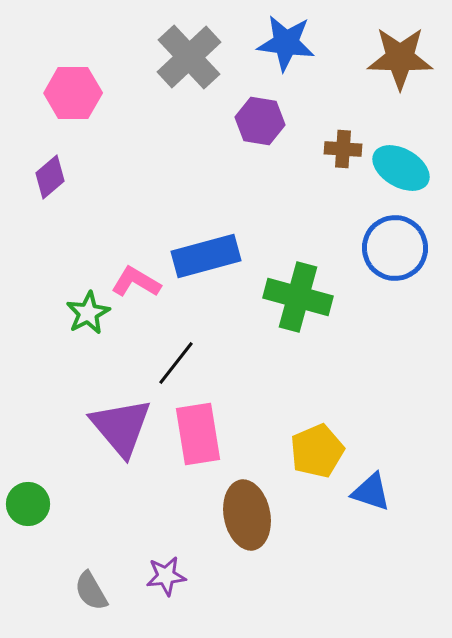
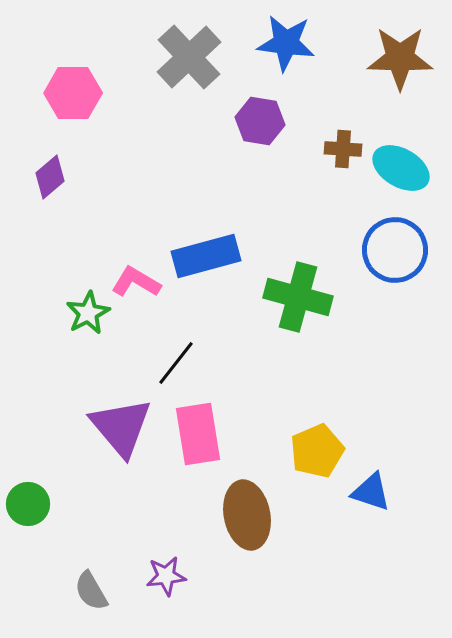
blue circle: moved 2 px down
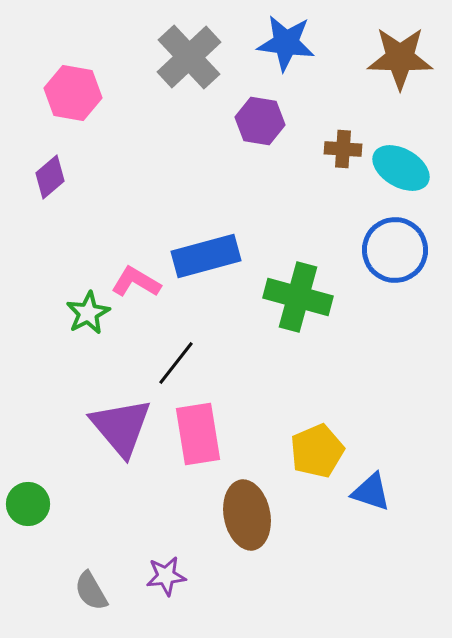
pink hexagon: rotated 10 degrees clockwise
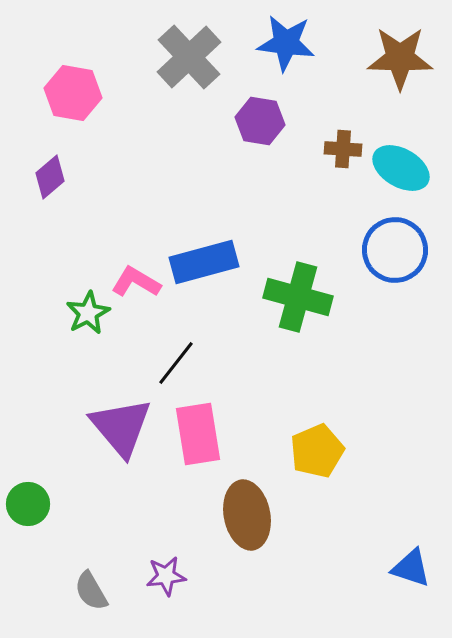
blue rectangle: moved 2 px left, 6 px down
blue triangle: moved 40 px right, 76 px down
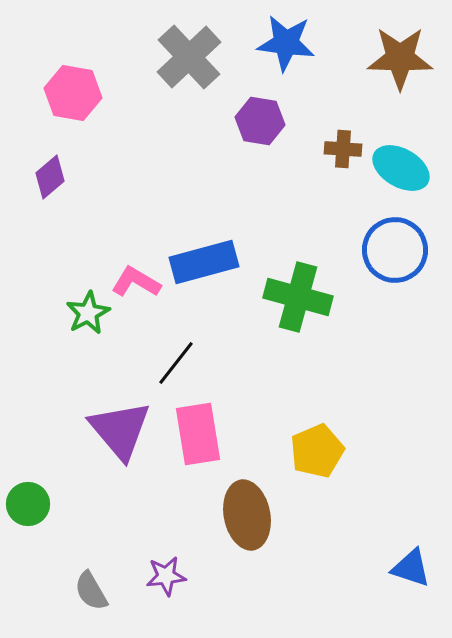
purple triangle: moved 1 px left, 3 px down
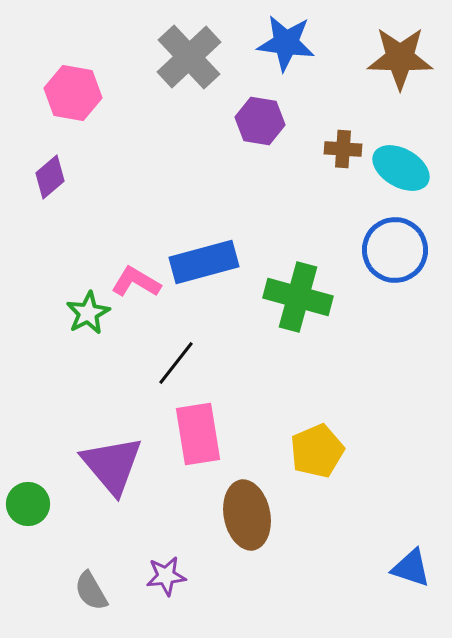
purple triangle: moved 8 px left, 35 px down
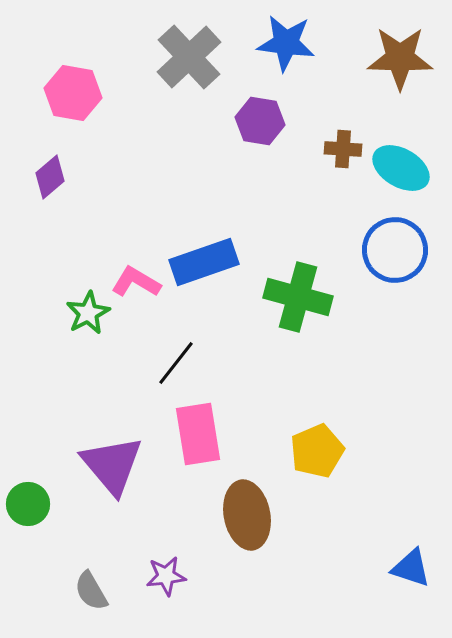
blue rectangle: rotated 4 degrees counterclockwise
